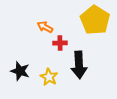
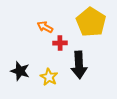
yellow pentagon: moved 4 px left, 2 px down
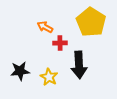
black star: rotated 24 degrees counterclockwise
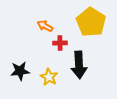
orange arrow: moved 1 px up
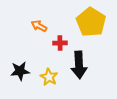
orange arrow: moved 6 px left
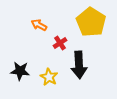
orange arrow: moved 1 px up
red cross: rotated 32 degrees counterclockwise
black star: rotated 12 degrees clockwise
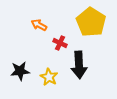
red cross: rotated 32 degrees counterclockwise
black star: rotated 12 degrees counterclockwise
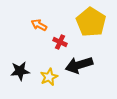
red cross: moved 1 px up
black arrow: rotated 76 degrees clockwise
yellow star: rotated 18 degrees clockwise
